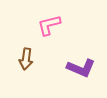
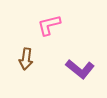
purple L-shape: moved 1 px left, 1 px down; rotated 16 degrees clockwise
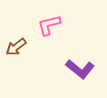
brown arrow: moved 10 px left, 12 px up; rotated 45 degrees clockwise
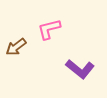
pink L-shape: moved 4 px down
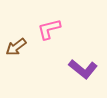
purple L-shape: moved 3 px right
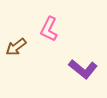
pink L-shape: rotated 50 degrees counterclockwise
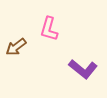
pink L-shape: rotated 10 degrees counterclockwise
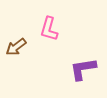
purple L-shape: rotated 132 degrees clockwise
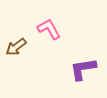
pink L-shape: rotated 135 degrees clockwise
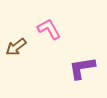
purple L-shape: moved 1 px left, 1 px up
